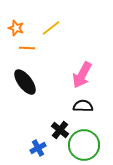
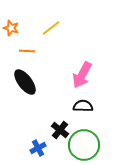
orange star: moved 5 px left
orange line: moved 3 px down
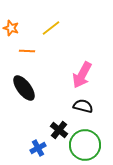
black ellipse: moved 1 px left, 6 px down
black semicircle: rotated 12 degrees clockwise
black cross: moved 1 px left
green circle: moved 1 px right
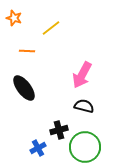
orange star: moved 3 px right, 10 px up
black semicircle: moved 1 px right
black cross: rotated 36 degrees clockwise
green circle: moved 2 px down
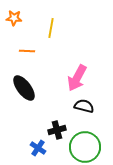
orange star: rotated 14 degrees counterclockwise
yellow line: rotated 42 degrees counterclockwise
pink arrow: moved 5 px left, 3 px down
black cross: moved 2 px left
blue cross: rotated 28 degrees counterclockwise
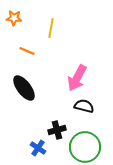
orange line: rotated 21 degrees clockwise
